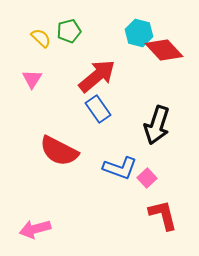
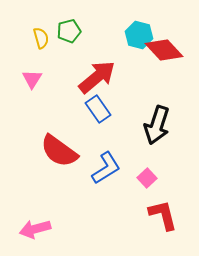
cyan hexagon: moved 2 px down
yellow semicircle: rotated 30 degrees clockwise
red arrow: moved 1 px down
red semicircle: rotated 9 degrees clockwise
blue L-shape: moved 14 px left; rotated 52 degrees counterclockwise
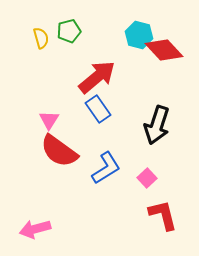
pink triangle: moved 17 px right, 41 px down
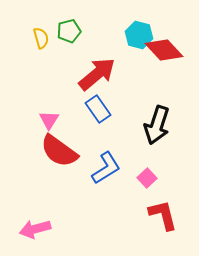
red arrow: moved 3 px up
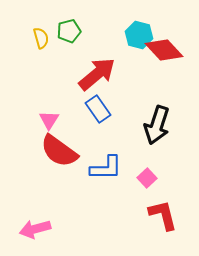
blue L-shape: rotated 32 degrees clockwise
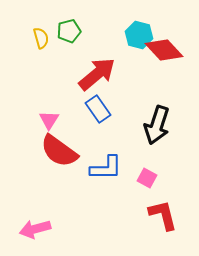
pink square: rotated 18 degrees counterclockwise
